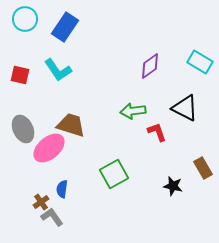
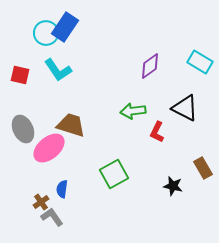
cyan circle: moved 21 px right, 14 px down
red L-shape: rotated 135 degrees counterclockwise
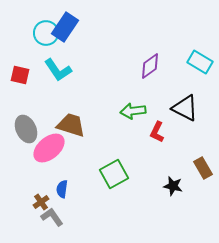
gray ellipse: moved 3 px right
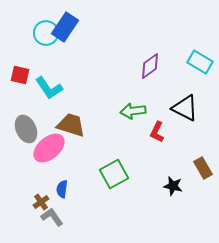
cyan L-shape: moved 9 px left, 18 px down
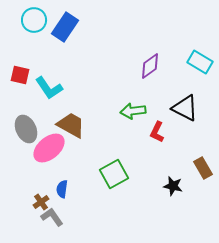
cyan circle: moved 12 px left, 13 px up
brown trapezoid: rotated 12 degrees clockwise
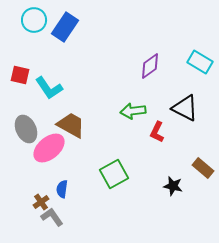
brown rectangle: rotated 20 degrees counterclockwise
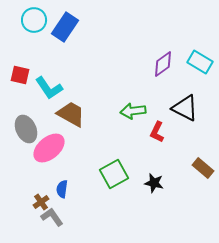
purple diamond: moved 13 px right, 2 px up
brown trapezoid: moved 11 px up
black star: moved 19 px left, 3 px up
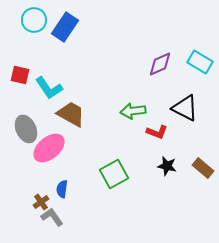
purple diamond: moved 3 px left; rotated 12 degrees clockwise
red L-shape: rotated 95 degrees counterclockwise
black star: moved 13 px right, 17 px up
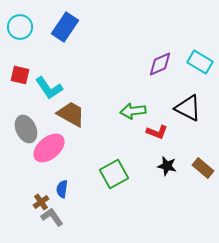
cyan circle: moved 14 px left, 7 px down
black triangle: moved 3 px right
